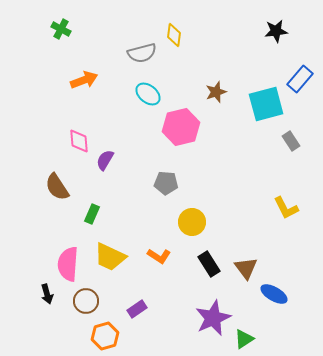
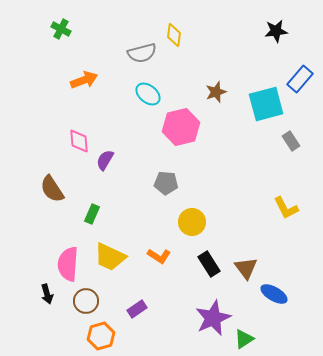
brown semicircle: moved 5 px left, 2 px down
orange hexagon: moved 4 px left
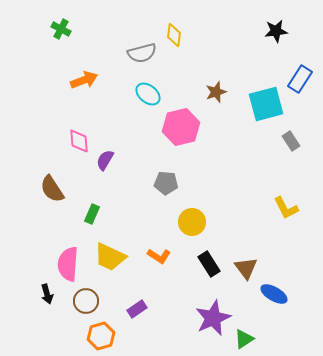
blue rectangle: rotated 8 degrees counterclockwise
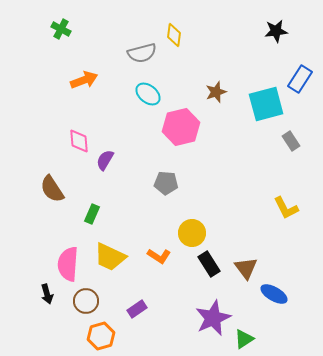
yellow circle: moved 11 px down
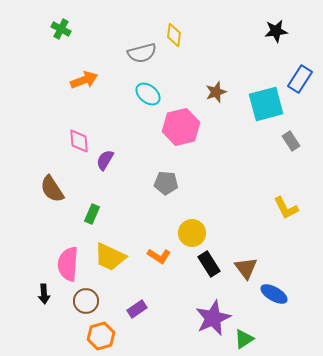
black arrow: moved 3 px left; rotated 12 degrees clockwise
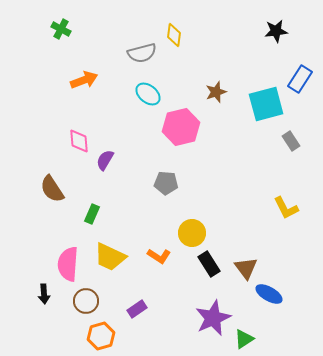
blue ellipse: moved 5 px left
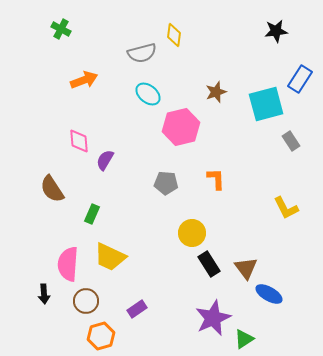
orange L-shape: moved 57 px right, 77 px up; rotated 125 degrees counterclockwise
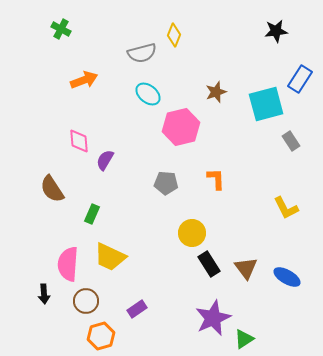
yellow diamond: rotated 15 degrees clockwise
blue ellipse: moved 18 px right, 17 px up
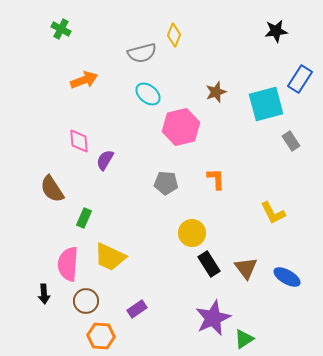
yellow L-shape: moved 13 px left, 5 px down
green rectangle: moved 8 px left, 4 px down
orange hexagon: rotated 20 degrees clockwise
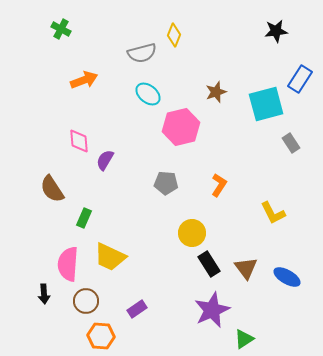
gray rectangle: moved 2 px down
orange L-shape: moved 3 px right, 6 px down; rotated 35 degrees clockwise
purple star: moved 1 px left, 8 px up
